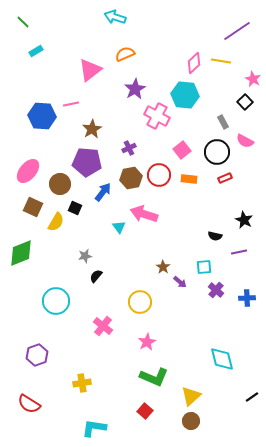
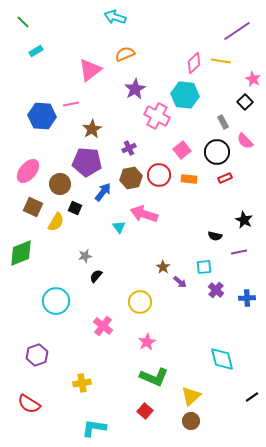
pink semicircle at (245, 141): rotated 18 degrees clockwise
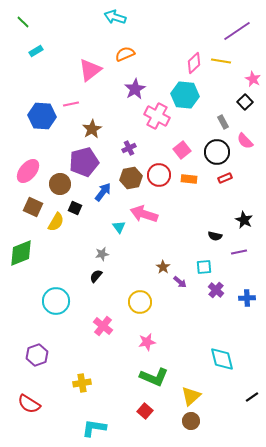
purple pentagon at (87, 162): moved 3 px left; rotated 20 degrees counterclockwise
gray star at (85, 256): moved 17 px right, 2 px up
pink star at (147, 342): rotated 18 degrees clockwise
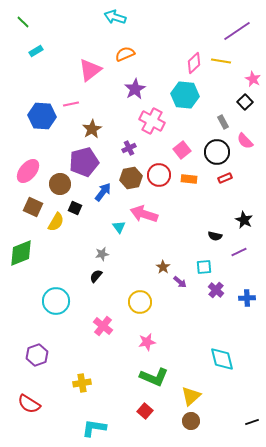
pink cross at (157, 116): moved 5 px left, 5 px down
purple line at (239, 252): rotated 14 degrees counterclockwise
black line at (252, 397): moved 25 px down; rotated 16 degrees clockwise
